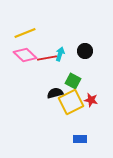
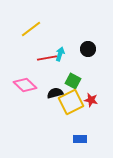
yellow line: moved 6 px right, 4 px up; rotated 15 degrees counterclockwise
black circle: moved 3 px right, 2 px up
pink diamond: moved 30 px down
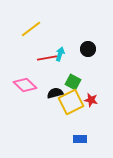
green square: moved 1 px down
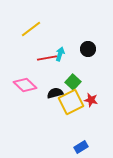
green square: rotated 14 degrees clockwise
blue rectangle: moved 1 px right, 8 px down; rotated 32 degrees counterclockwise
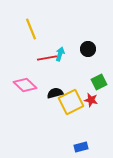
yellow line: rotated 75 degrees counterclockwise
green square: moved 26 px right; rotated 21 degrees clockwise
blue rectangle: rotated 16 degrees clockwise
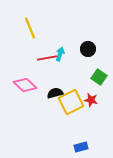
yellow line: moved 1 px left, 1 px up
green square: moved 5 px up; rotated 28 degrees counterclockwise
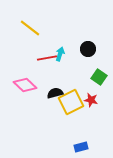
yellow line: rotated 30 degrees counterclockwise
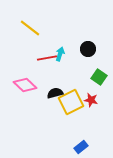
blue rectangle: rotated 24 degrees counterclockwise
